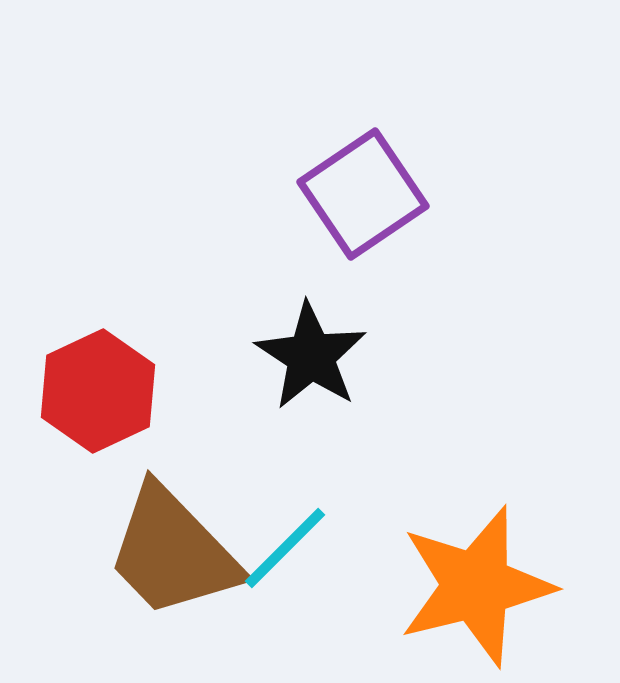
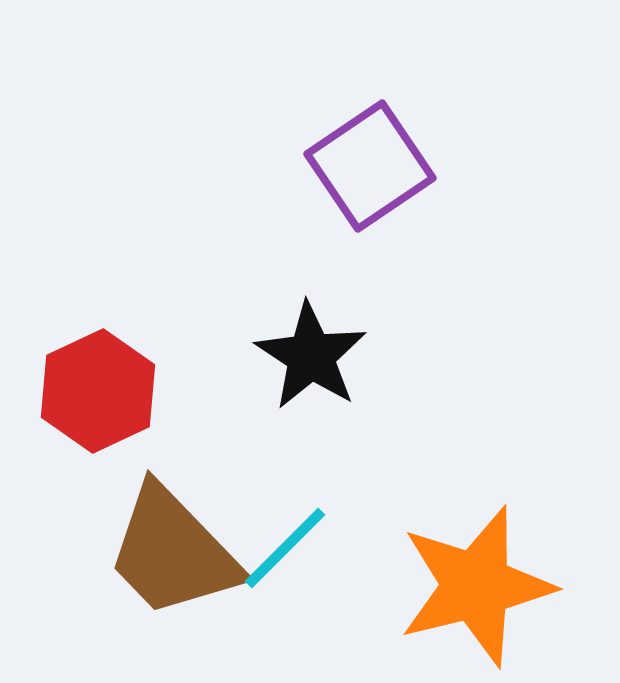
purple square: moved 7 px right, 28 px up
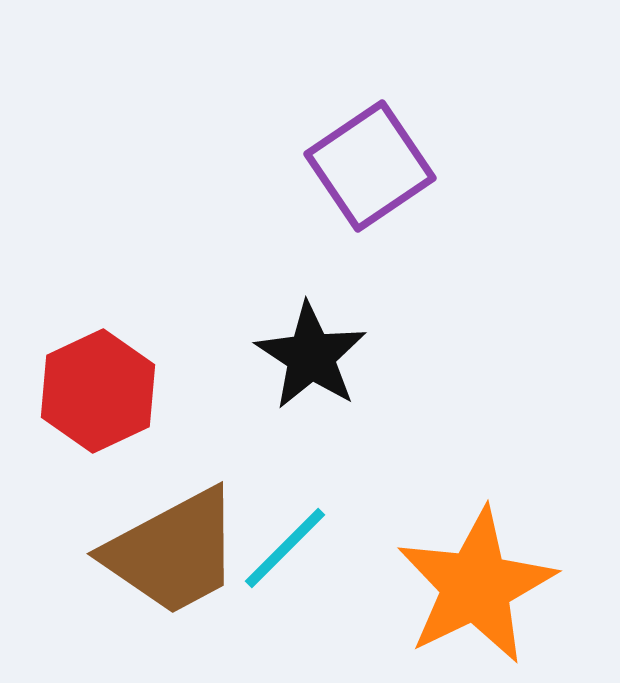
brown trapezoid: rotated 74 degrees counterclockwise
orange star: rotated 12 degrees counterclockwise
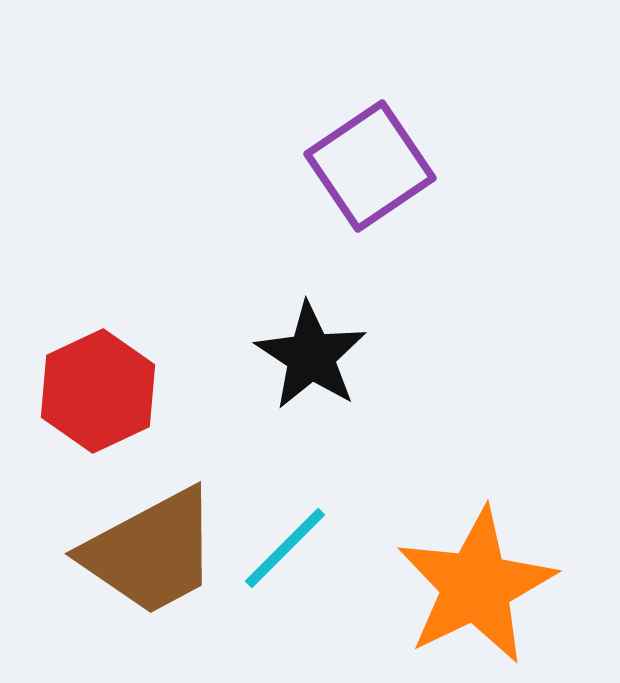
brown trapezoid: moved 22 px left
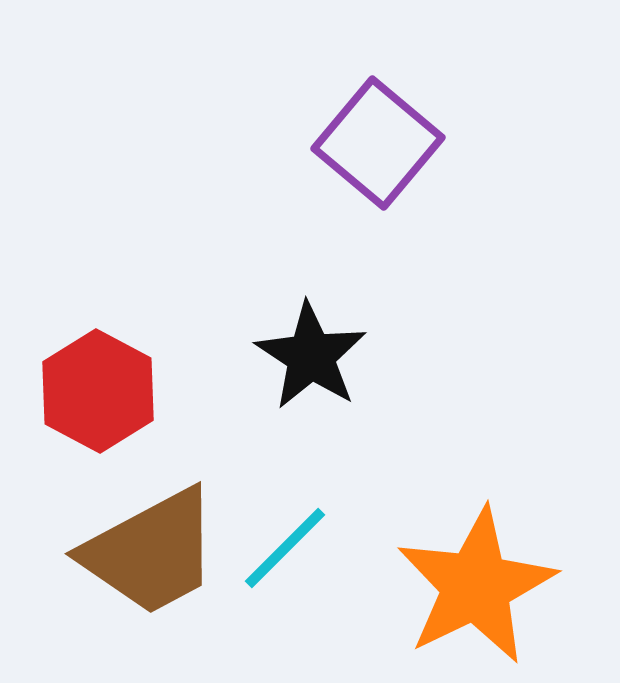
purple square: moved 8 px right, 23 px up; rotated 16 degrees counterclockwise
red hexagon: rotated 7 degrees counterclockwise
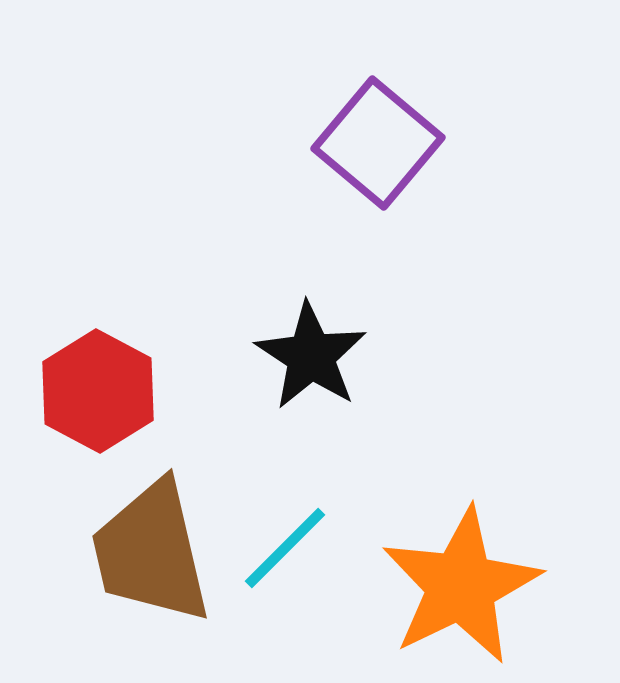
brown trapezoid: rotated 105 degrees clockwise
orange star: moved 15 px left
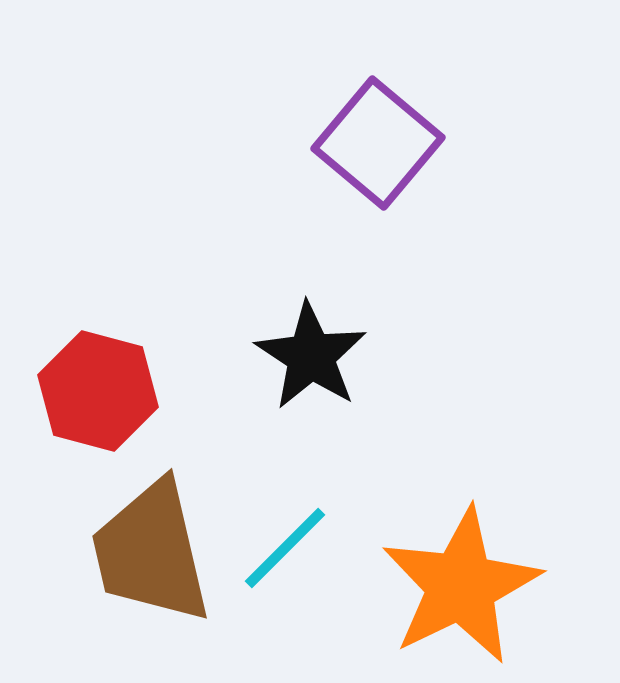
red hexagon: rotated 13 degrees counterclockwise
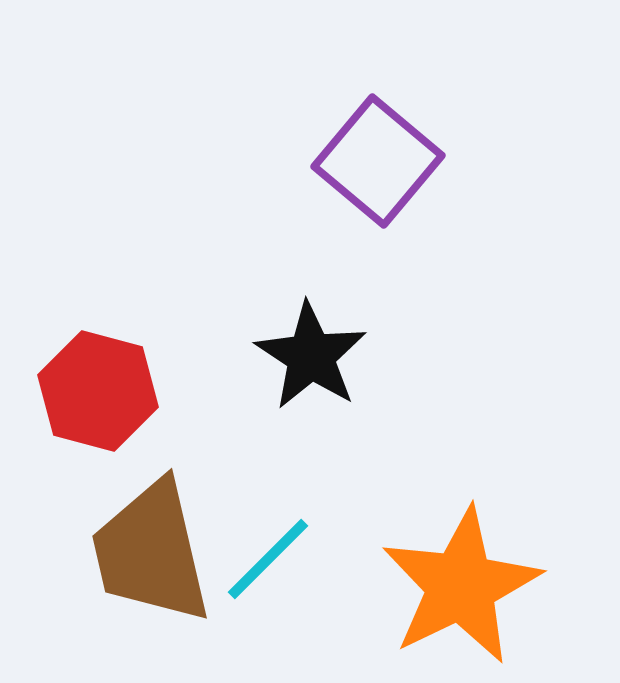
purple square: moved 18 px down
cyan line: moved 17 px left, 11 px down
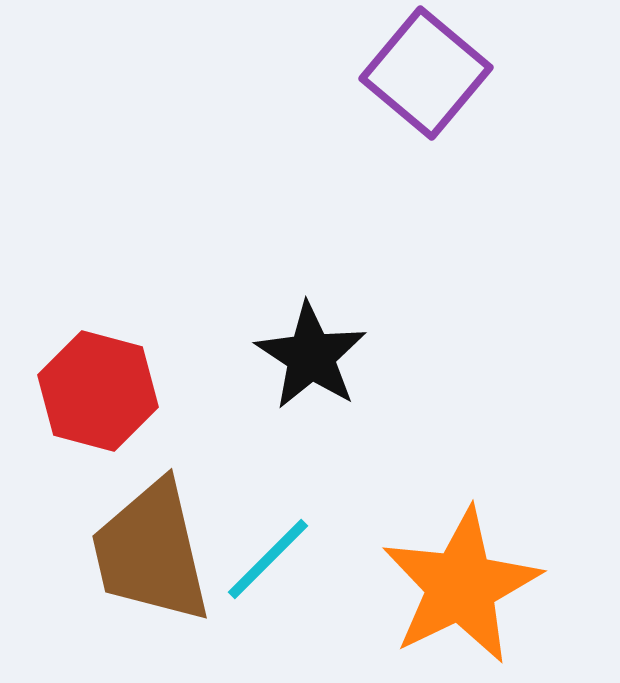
purple square: moved 48 px right, 88 px up
